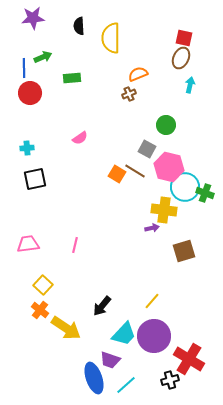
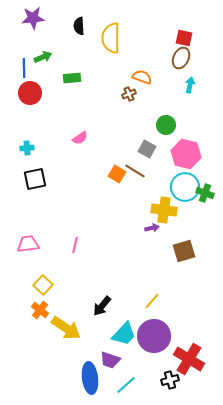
orange semicircle: moved 4 px right, 3 px down; rotated 42 degrees clockwise
pink hexagon: moved 17 px right, 13 px up
blue ellipse: moved 4 px left; rotated 12 degrees clockwise
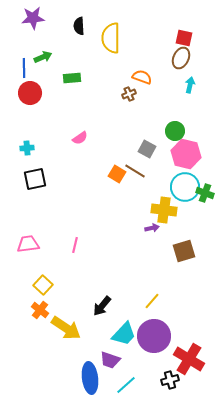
green circle: moved 9 px right, 6 px down
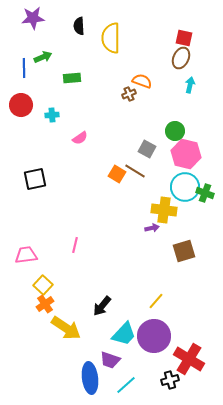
orange semicircle: moved 4 px down
red circle: moved 9 px left, 12 px down
cyan cross: moved 25 px right, 33 px up
pink trapezoid: moved 2 px left, 11 px down
yellow line: moved 4 px right
orange cross: moved 5 px right, 6 px up; rotated 18 degrees clockwise
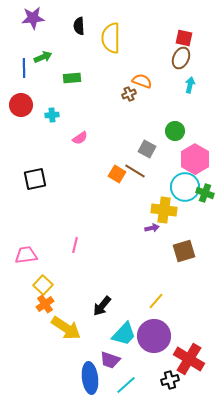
pink hexagon: moved 9 px right, 5 px down; rotated 16 degrees clockwise
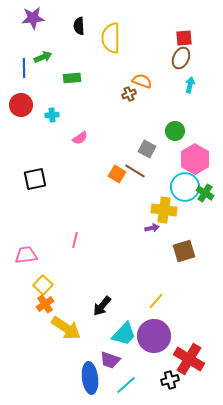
red square: rotated 18 degrees counterclockwise
green cross: rotated 12 degrees clockwise
pink line: moved 5 px up
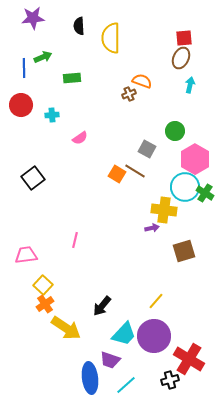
black square: moved 2 px left, 1 px up; rotated 25 degrees counterclockwise
